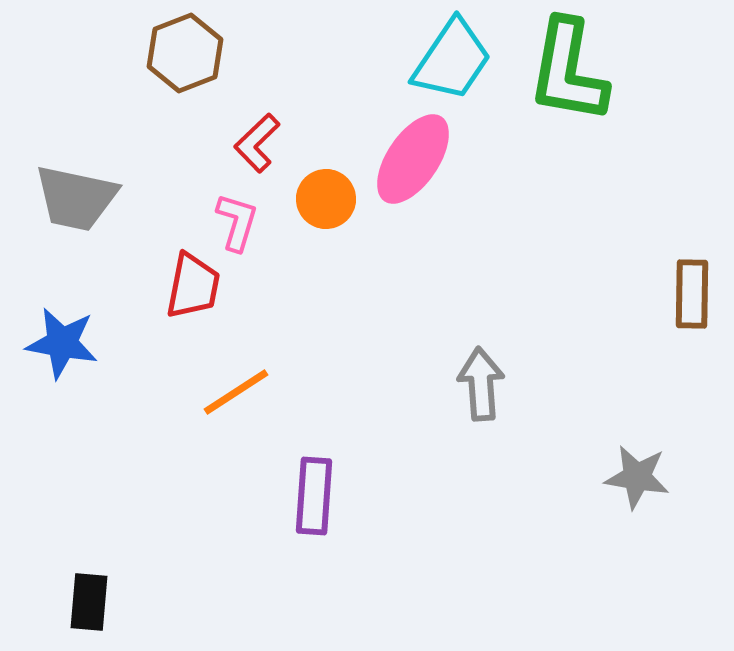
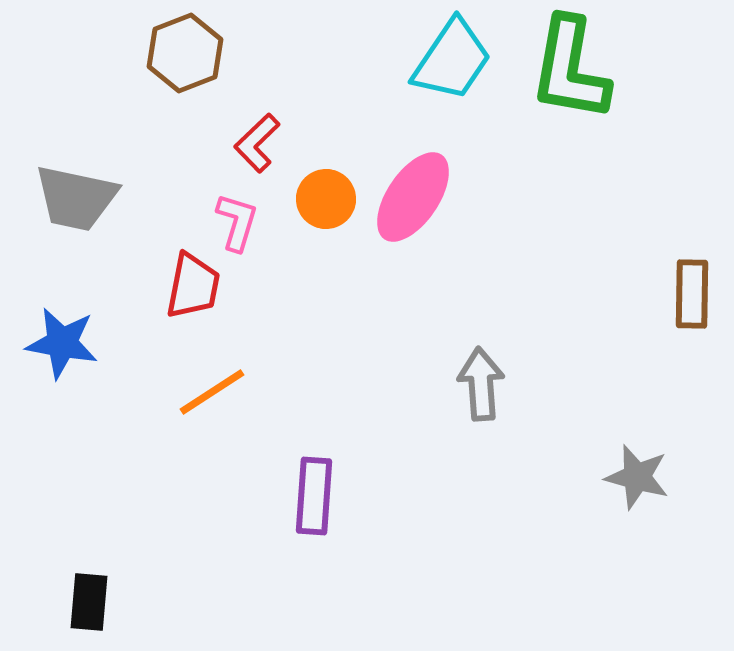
green L-shape: moved 2 px right, 2 px up
pink ellipse: moved 38 px down
orange line: moved 24 px left
gray star: rotated 6 degrees clockwise
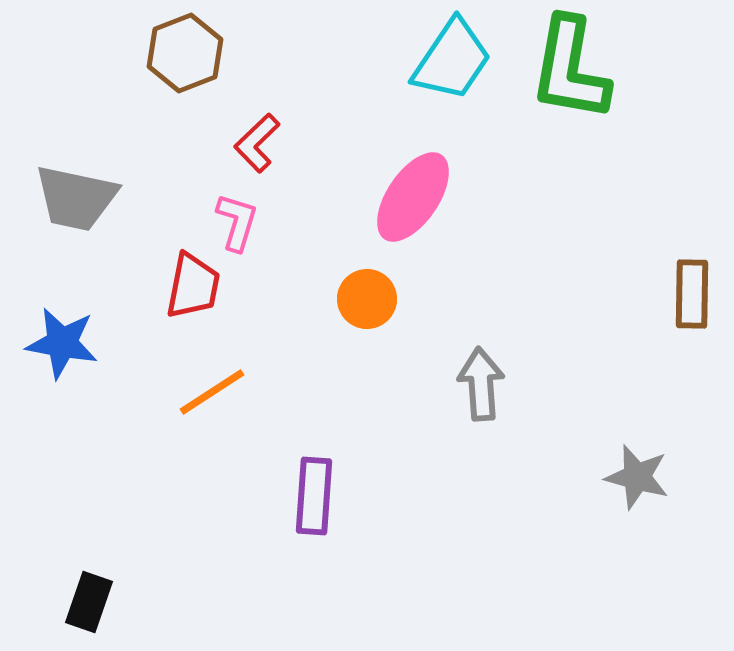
orange circle: moved 41 px right, 100 px down
black rectangle: rotated 14 degrees clockwise
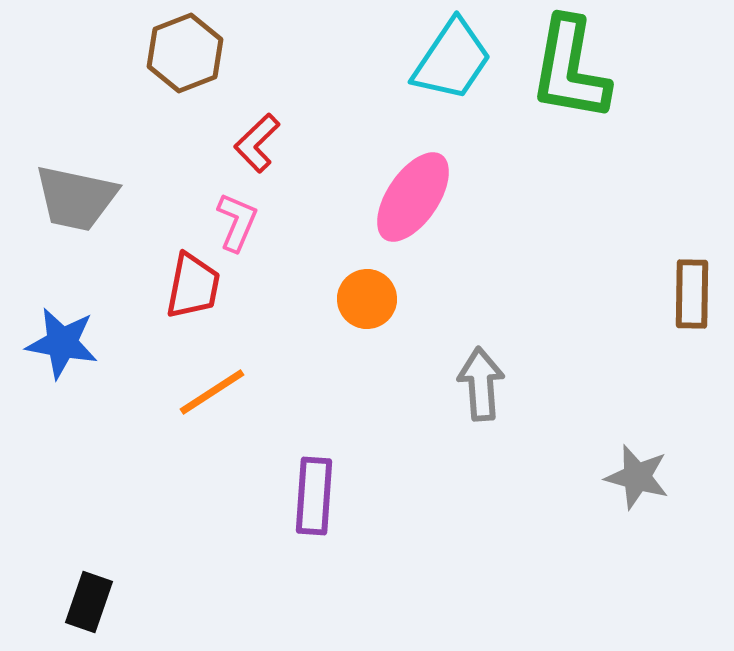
pink L-shape: rotated 6 degrees clockwise
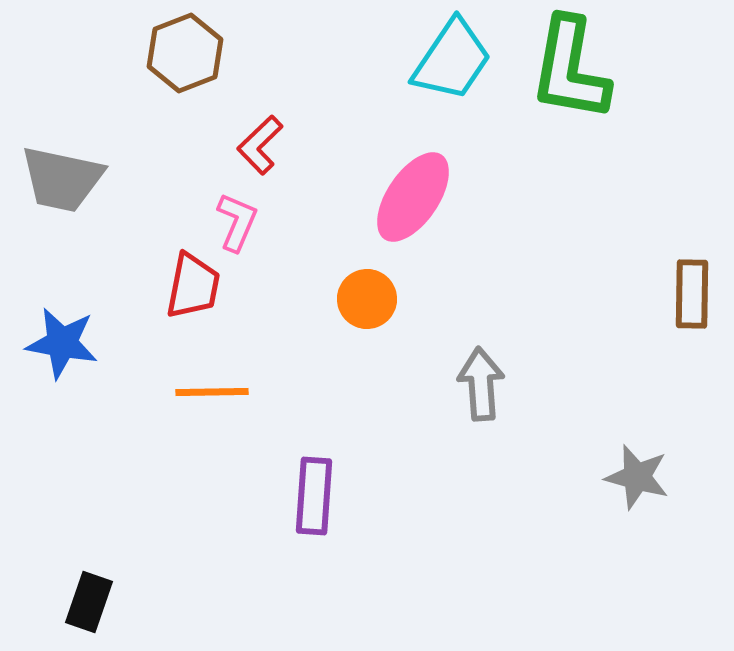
red L-shape: moved 3 px right, 2 px down
gray trapezoid: moved 14 px left, 19 px up
orange line: rotated 32 degrees clockwise
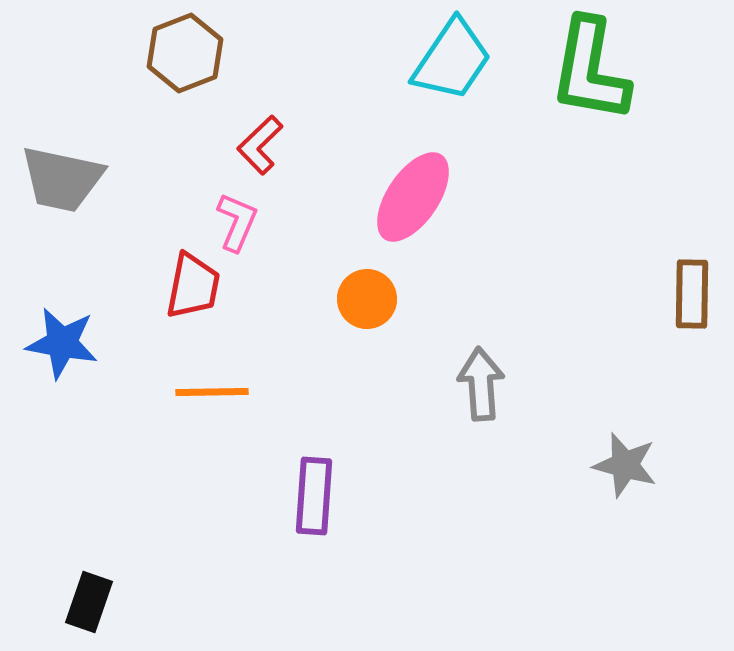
green L-shape: moved 20 px right, 1 px down
gray star: moved 12 px left, 12 px up
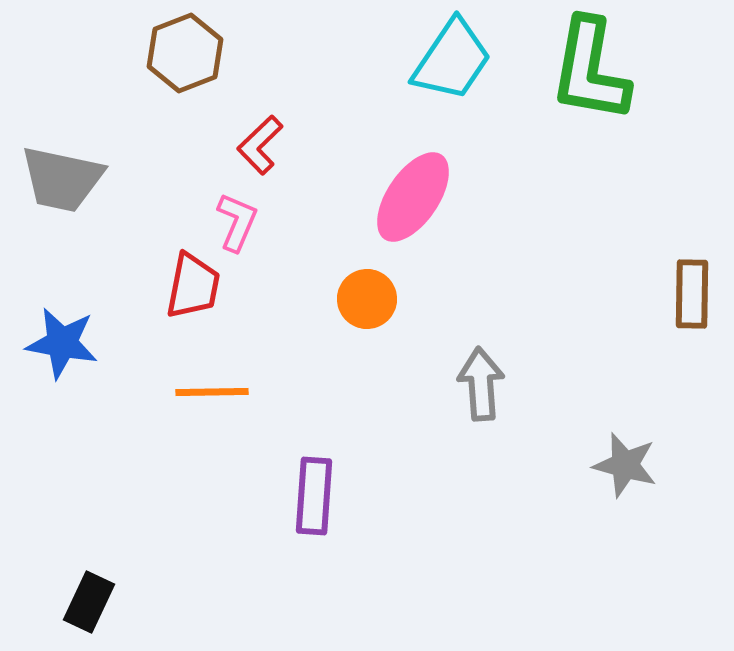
black rectangle: rotated 6 degrees clockwise
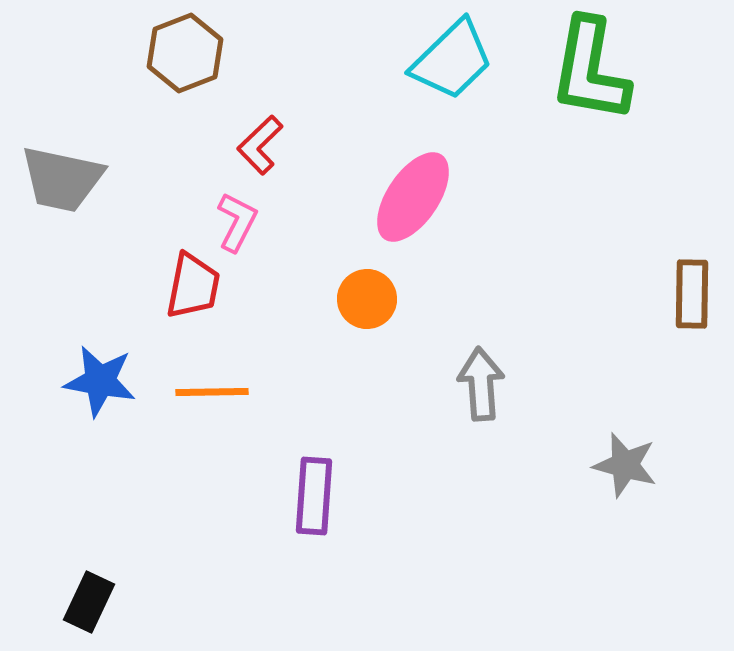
cyan trapezoid: rotated 12 degrees clockwise
pink L-shape: rotated 4 degrees clockwise
blue star: moved 38 px right, 38 px down
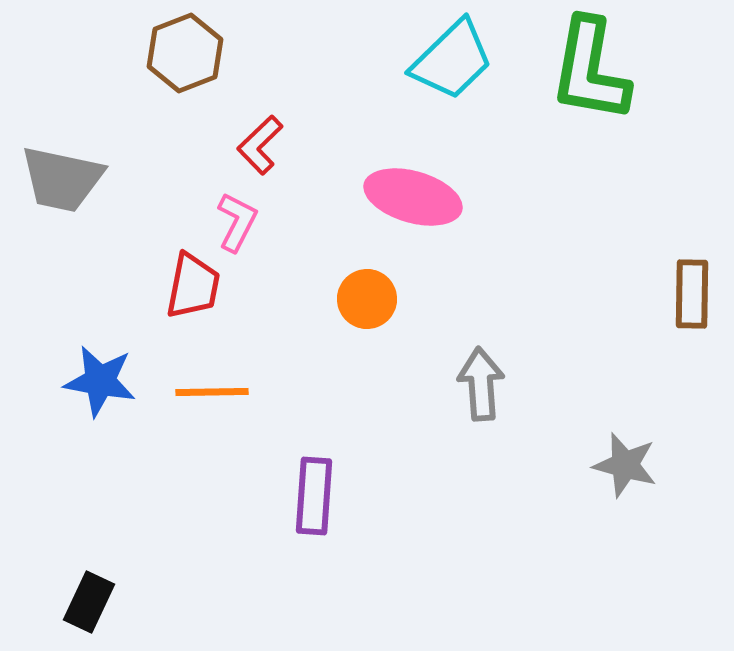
pink ellipse: rotated 72 degrees clockwise
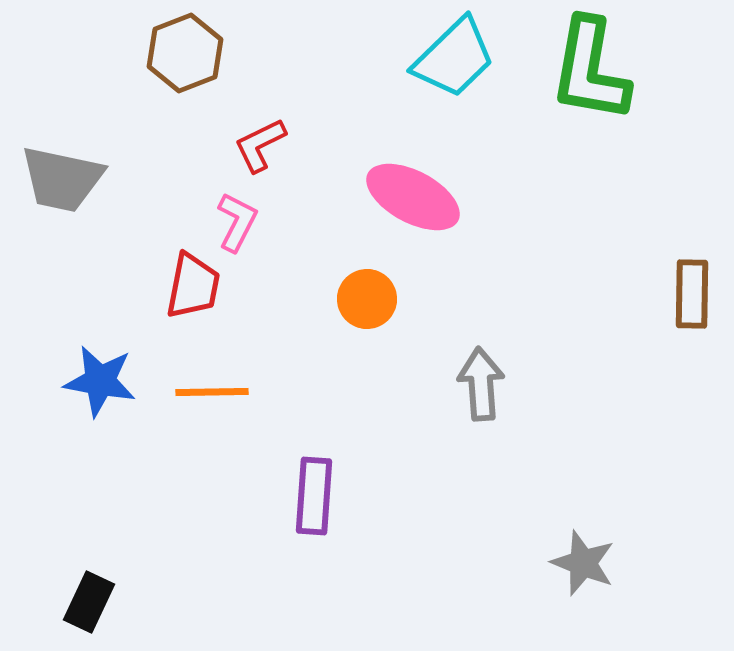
cyan trapezoid: moved 2 px right, 2 px up
red L-shape: rotated 18 degrees clockwise
pink ellipse: rotated 12 degrees clockwise
gray star: moved 42 px left, 98 px down; rotated 6 degrees clockwise
